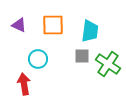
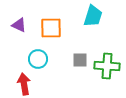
orange square: moved 2 px left, 3 px down
cyan trapezoid: moved 3 px right, 15 px up; rotated 10 degrees clockwise
gray square: moved 2 px left, 4 px down
green cross: moved 1 px left, 2 px down; rotated 30 degrees counterclockwise
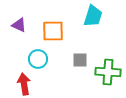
orange square: moved 2 px right, 3 px down
green cross: moved 1 px right, 6 px down
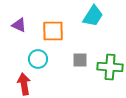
cyan trapezoid: rotated 15 degrees clockwise
green cross: moved 2 px right, 5 px up
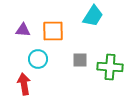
purple triangle: moved 4 px right, 5 px down; rotated 21 degrees counterclockwise
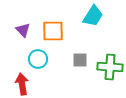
purple triangle: rotated 42 degrees clockwise
red arrow: moved 2 px left
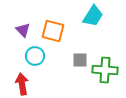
orange square: rotated 15 degrees clockwise
cyan circle: moved 3 px left, 3 px up
green cross: moved 5 px left, 3 px down
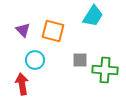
cyan circle: moved 4 px down
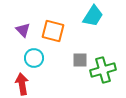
cyan circle: moved 1 px left, 2 px up
green cross: moved 2 px left; rotated 20 degrees counterclockwise
